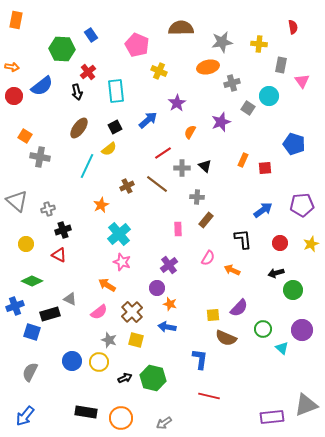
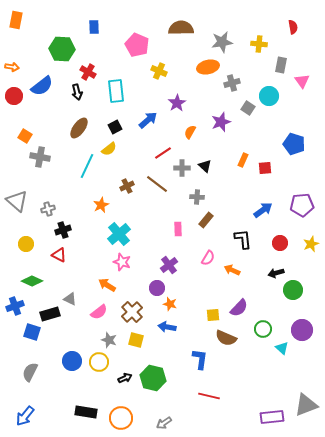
blue rectangle at (91, 35): moved 3 px right, 8 px up; rotated 32 degrees clockwise
red cross at (88, 72): rotated 21 degrees counterclockwise
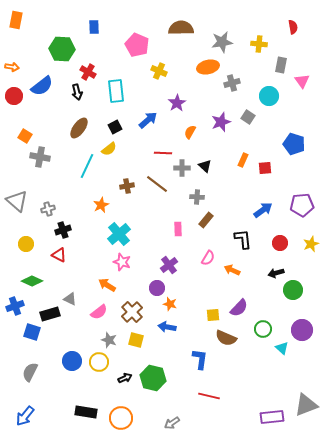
gray square at (248, 108): moved 9 px down
red line at (163, 153): rotated 36 degrees clockwise
brown cross at (127, 186): rotated 16 degrees clockwise
gray arrow at (164, 423): moved 8 px right
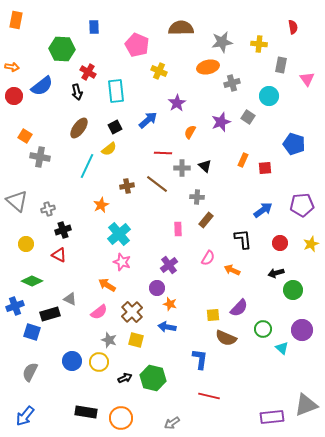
pink triangle at (302, 81): moved 5 px right, 2 px up
